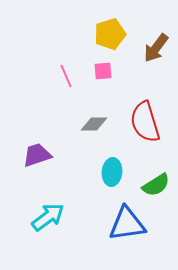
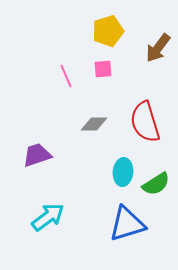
yellow pentagon: moved 2 px left, 3 px up
brown arrow: moved 2 px right
pink square: moved 2 px up
cyan ellipse: moved 11 px right
green semicircle: moved 1 px up
blue triangle: rotated 9 degrees counterclockwise
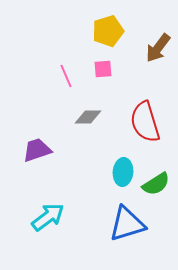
gray diamond: moved 6 px left, 7 px up
purple trapezoid: moved 5 px up
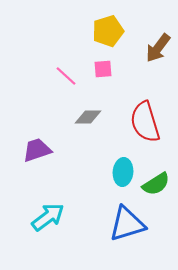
pink line: rotated 25 degrees counterclockwise
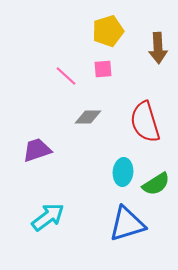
brown arrow: rotated 40 degrees counterclockwise
